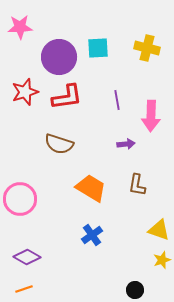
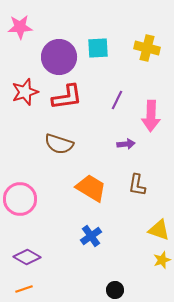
purple line: rotated 36 degrees clockwise
blue cross: moved 1 px left, 1 px down
black circle: moved 20 px left
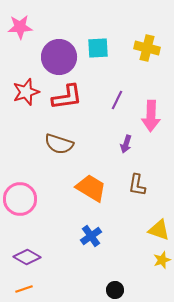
red star: moved 1 px right
purple arrow: rotated 114 degrees clockwise
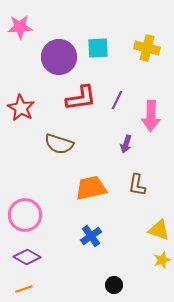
red star: moved 5 px left, 16 px down; rotated 24 degrees counterclockwise
red L-shape: moved 14 px right, 1 px down
orange trapezoid: rotated 44 degrees counterclockwise
pink circle: moved 5 px right, 16 px down
black circle: moved 1 px left, 5 px up
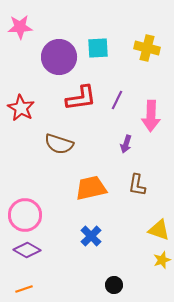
blue cross: rotated 10 degrees counterclockwise
purple diamond: moved 7 px up
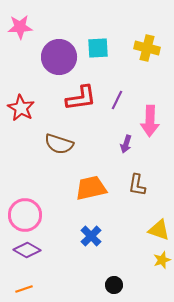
pink arrow: moved 1 px left, 5 px down
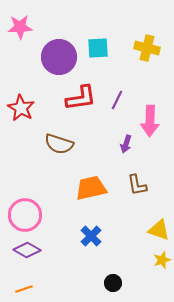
brown L-shape: rotated 20 degrees counterclockwise
black circle: moved 1 px left, 2 px up
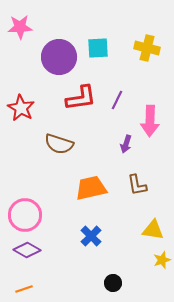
yellow triangle: moved 6 px left; rotated 10 degrees counterclockwise
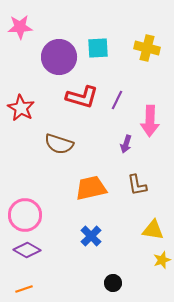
red L-shape: moved 1 px right, 1 px up; rotated 24 degrees clockwise
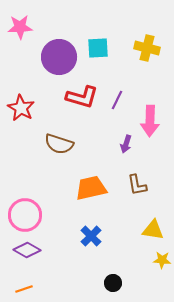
yellow star: rotated 24 degrees clockwise
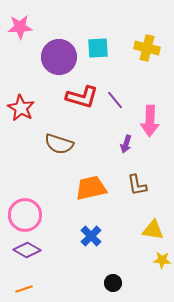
purple line: moved 2 px left; rotated 66 degrees counterclockwise
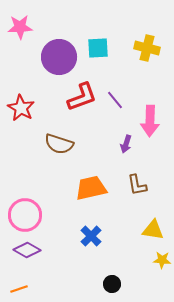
red L-shape: rotated 36 degrees counterclockwise
black circle: moved 1 px left, 1 px down
orange line: moved 5 px left
